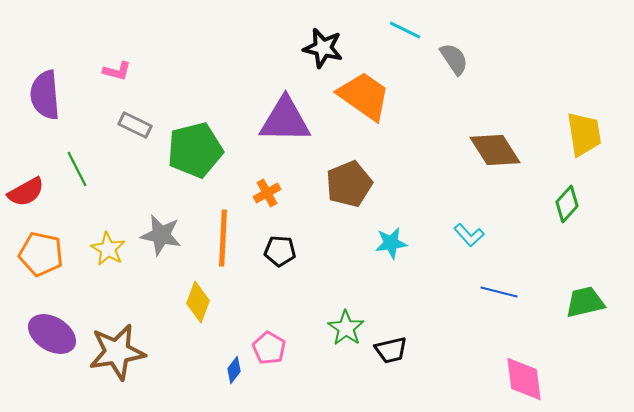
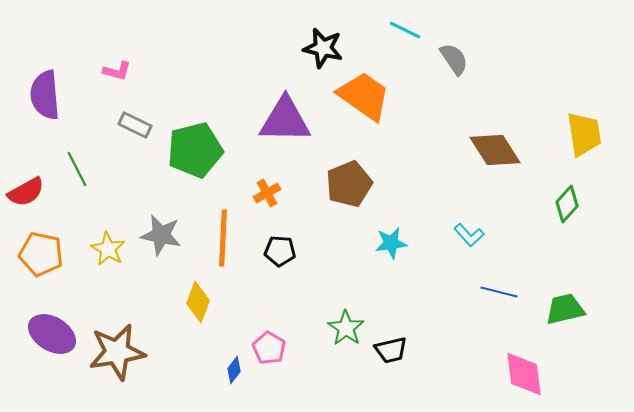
green trapezoid: moved 20 px left, 7 px down
pink diamond: moved 5 px up
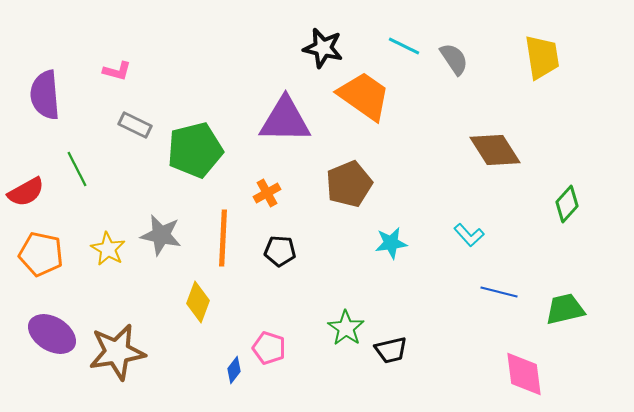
cyan line: moved 1 px left, 16 px down
yellow trapezoid: moved 42 px left, 77 px up
pink pentagon: rotated 12 degrees counterclockwise
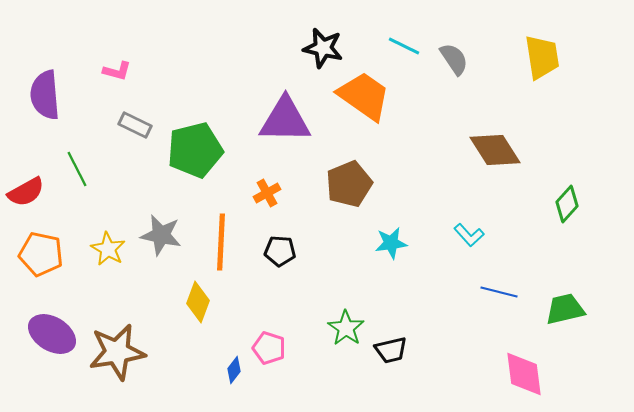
orange line: moved 2 px left, 4 px down
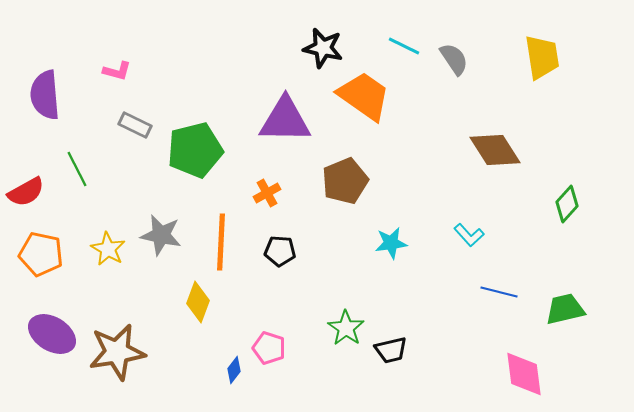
brown pentagon: moved 4 px left, 3 px up
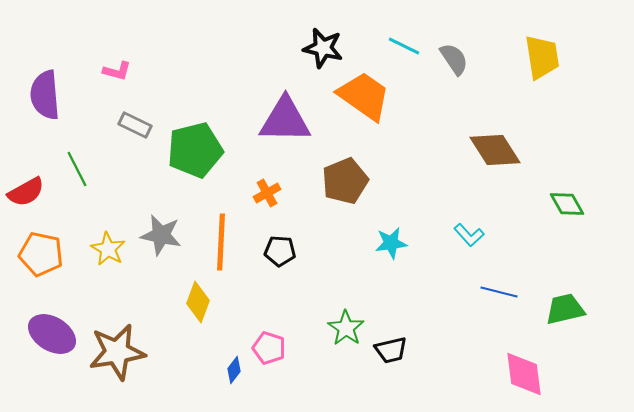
green diamond: rotated 72 degrees counterclockwise
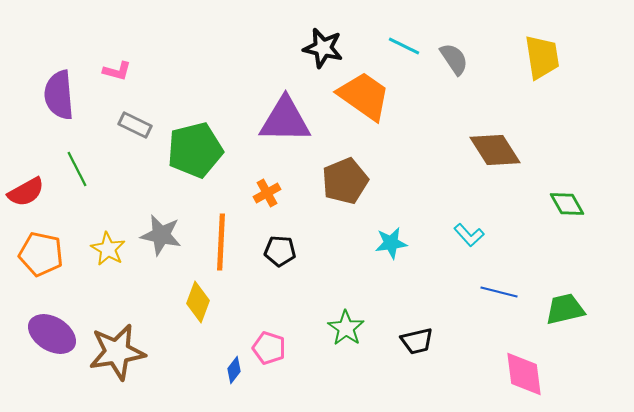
purple semicircle: moved 14 px right
black trapezoid: moved 26 px right, 9 px up
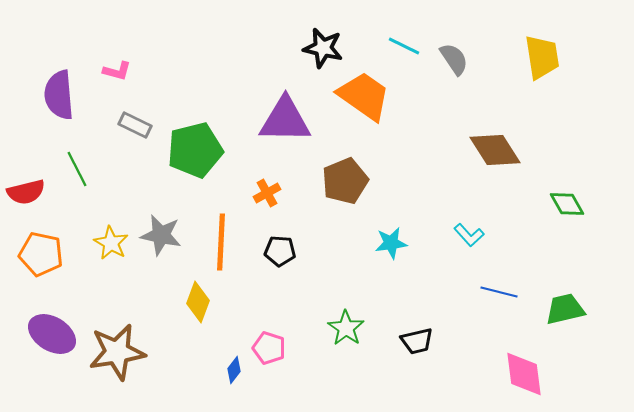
red semicircle: rotated 15 degrees clockwise
yellow star: moved 3 px right, 6 px up
